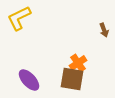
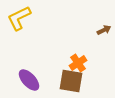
brown arrow: rotated 96 degrees counterclockwise
brown square: moved 1 px left, 2 px down
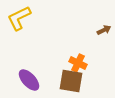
orange cross: rotated 30 degrees counterclockwise
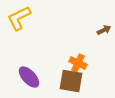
purple ellipse: moved 3 px up
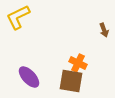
yellow L-shape: moved 1 px left, 1 px up
brown arrow: rotated 96 degrees clockwise
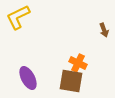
purple ellipse: moved 1 px left, 1 px down; rotated 15 degrees clockwise
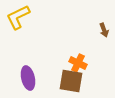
purple ellipse: rotated 15 degrees clockwise
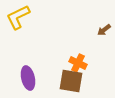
brown arrow: rotated 72 degrees clockwise
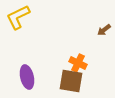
purple ellipse: moved 1 px left, 1 px up
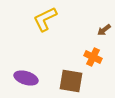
yellow L-shape: moved 27 px right, 2 px down
orange cross: moved 15 px right, 6 px up
purple ellipse: moved 1 px left, 1 px down; rotated 60 degrees counterclockwise
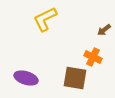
brown square: moved 4 px right, 3 px up
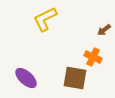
purple ellipse: rotated 25 degrees clockwise
